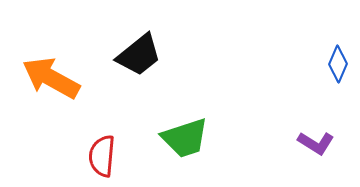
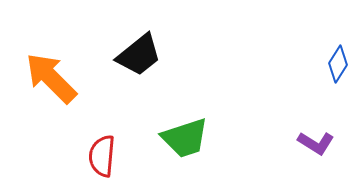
blue diamond: rotated 9 degrees clockwise
orange arrow: rotated 16 degrees clockwise
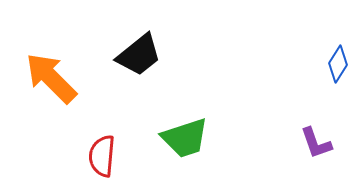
purple L-shape: rotated 39 degrees clockwise
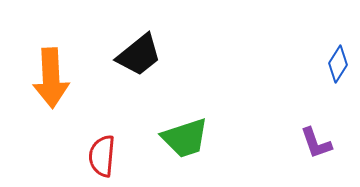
orange arrow: rotated 138 degrees counterclockwise
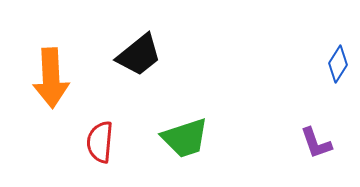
red semicircle: moved 2 px left, 14 px up
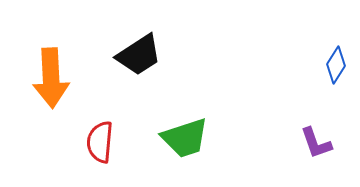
black trapezoid: rotated 6 degrees clockwise
blue diamond: moved 2 px left, 1 px down
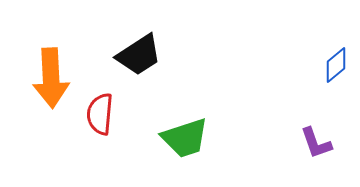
blue diamond: rotated 18 degrees clockwise
red semicircle: moved 28 px up
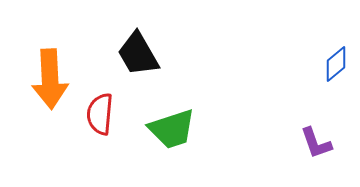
black trapezoid: moved 1 px left, 1 px up; rotated 93 degrees clockwise
blue diamond: moved 1 px up
orange arrow: moved 1 px left, 1 px down
green trapezoid: moved 13 px left, 9 px up
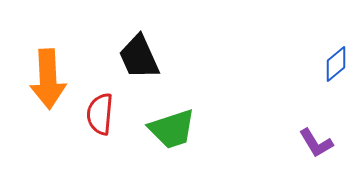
black trapezoid: moved 1 px right, 3 px down; rotated 6 degrees clockwise
orange arrow: moved 2 px left
purple L-shape: rotated 12 degrees counterclockwise
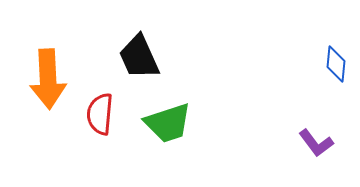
blue diamond: rotated 45 degrees counterclockwise
green trapezoid: moved 4 px left, 6 px up
purple L-shape: rotated 6 degrees counterclockwise
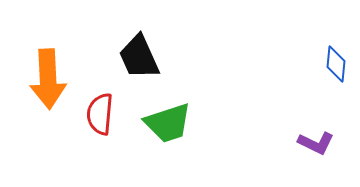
purple L-shape: rotated 27 degrees counterclockwise
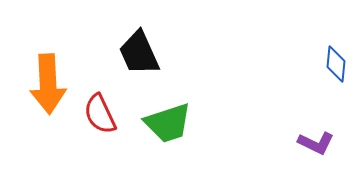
black trapezoid: moved 4 px up
orange arrow: moved 5 px down
red semicircle: rotated 30 degrees counterclockwise
